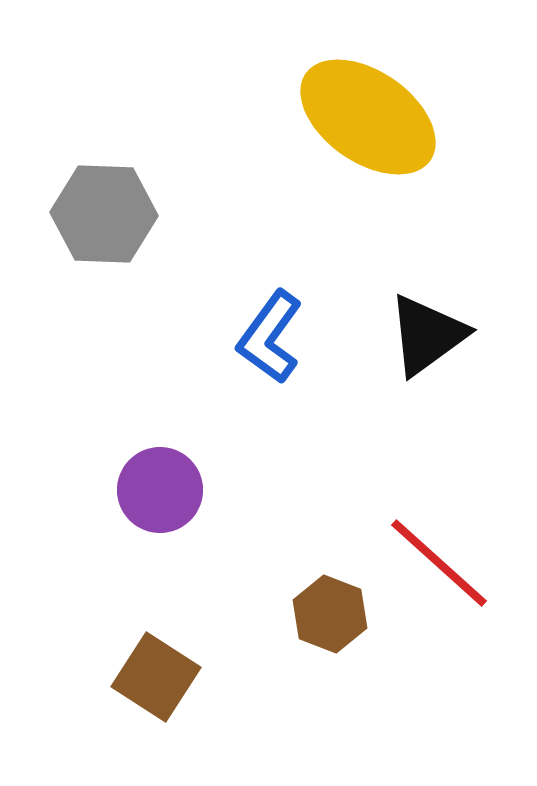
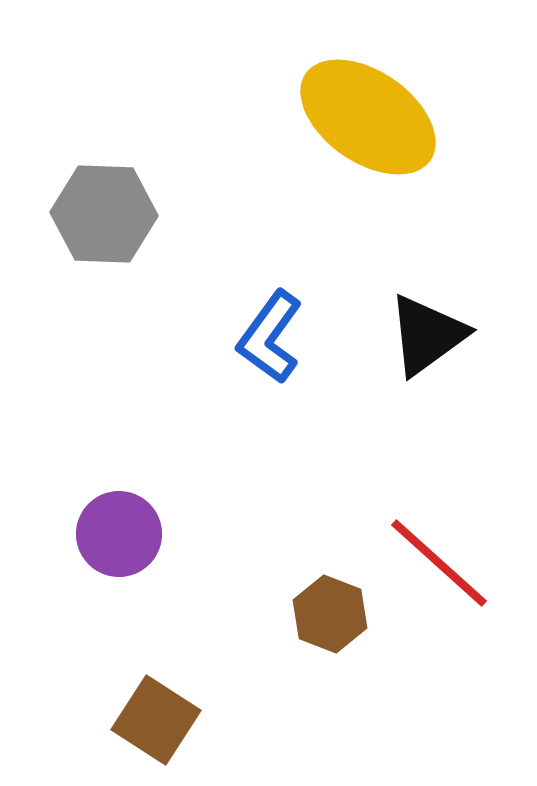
purple circle: moved 41 px left, 44 px down
brown square: moved 43 px down
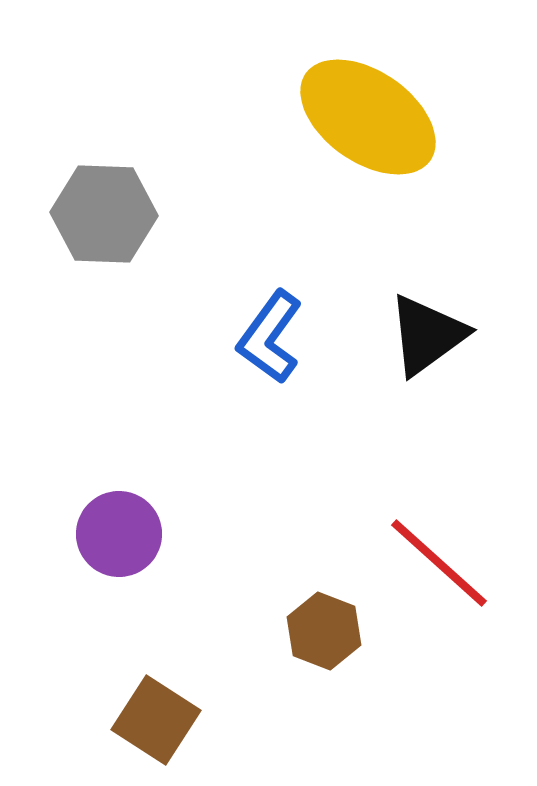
brown hexagon: moved 6 px left, 17 px down
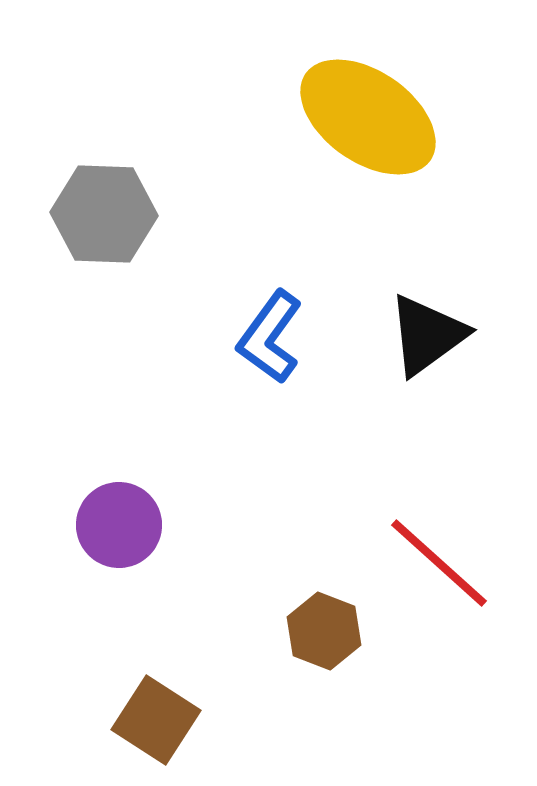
purple circle: moved 9 px up
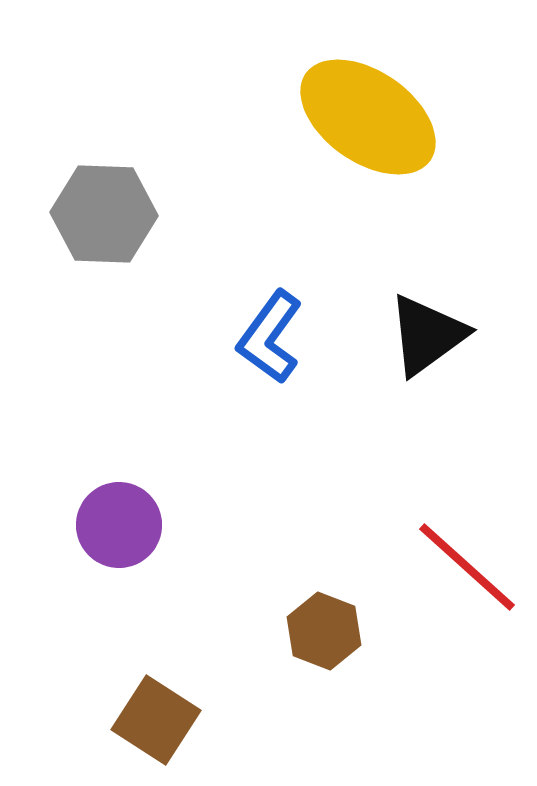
red line: moved 28 px right, 4 px down
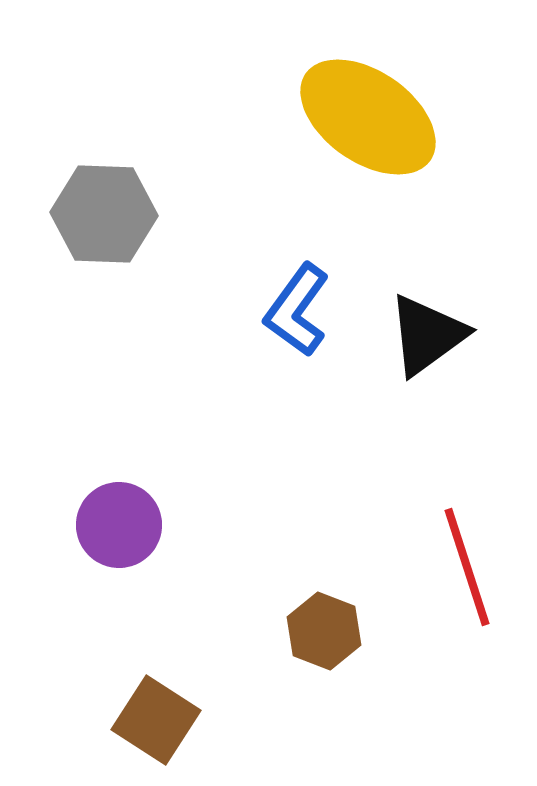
blue L-shape: moved 27 px right, 27 px up
red line: rotated 30 degrees clockwise
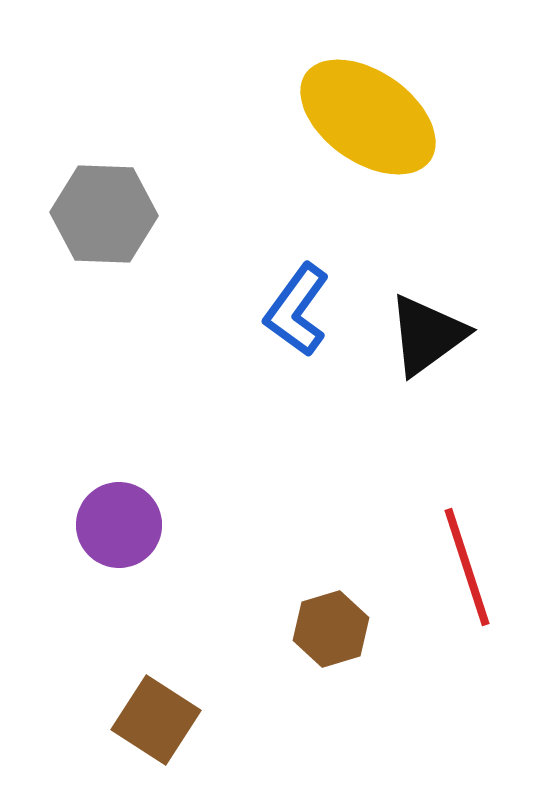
brown hexagon: moved 7 px right, 2 px up; rotated 22 degrees clockwise
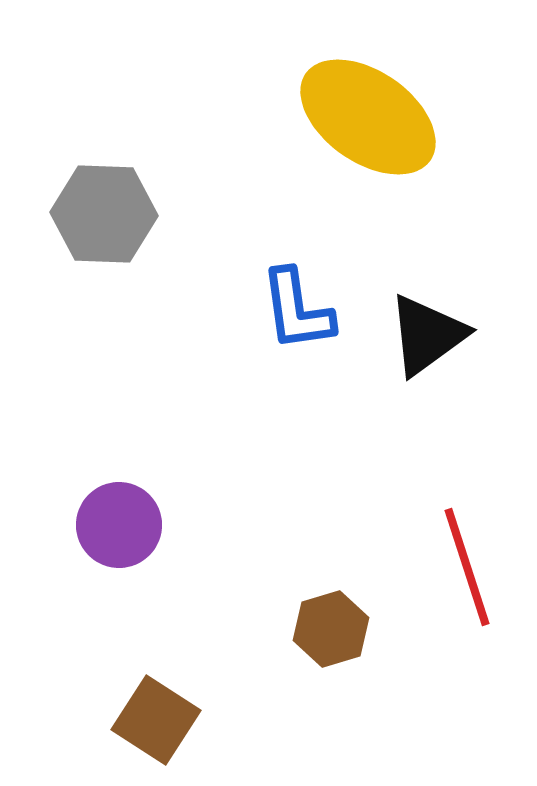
blue L-shape: rotated 44 degrees counterclockwise
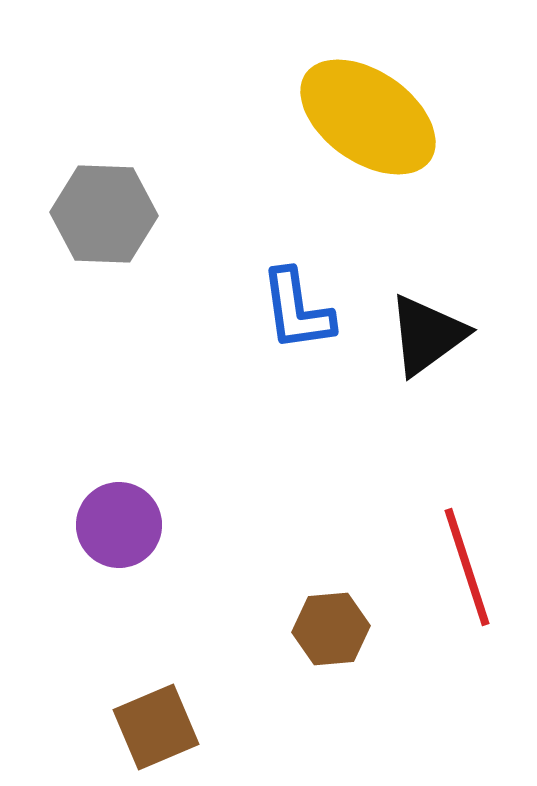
brown hexagon: rotated 12 degrees clockwise
brown square: moved 7 px down; rotated 34 degrees clockwise
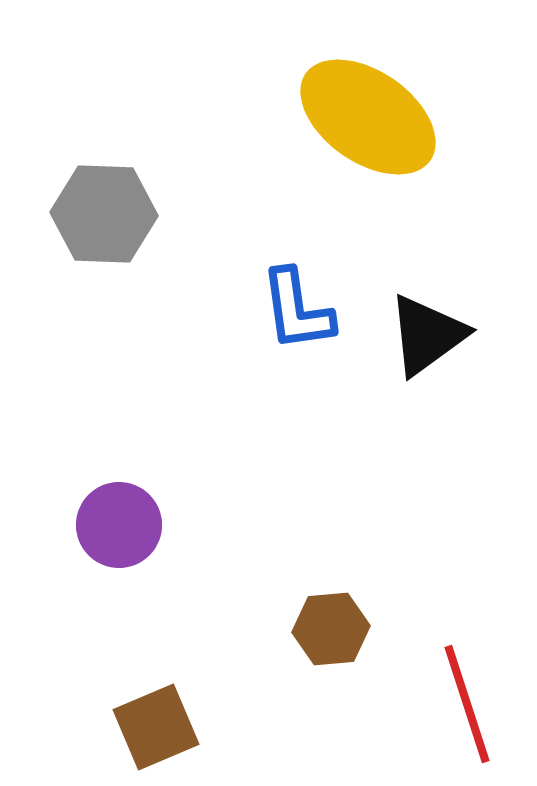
red line: moved 137 px down
